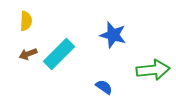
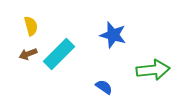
yellow semicircle: moved 5 px right, 5 px down; rotated 18 degrees counterclockwise
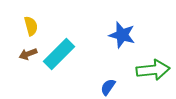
blue star: moved 9 px right
blue semicircle: moved 4 px right; rotated 90 degrees counterclockwise
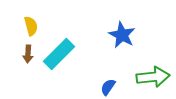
blue star: rotated 12 degrees clockwise
brown arrow: rotated 66 degrees counterclockwise
green arrow: moved 7 px down
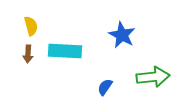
cyan rectangle: moved 6 px right, 3 px up; rotated 48 degrees clockwise
blue semicircle: moved 3 px left
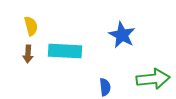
green arrow: moved 2 px down
blue semicircle: rotated 138 degrees clockwise
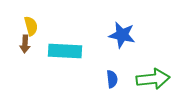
blue star: rotated 16 degrees counterclockwise
brown arrow: moved 3 px left, 10 px up
blue semicircle: moved 7 px right, 8 px up
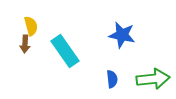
cyan rectangle: rotated 52 degrees clockwise
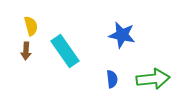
brown arrow: moved 1 px right, 7 px down
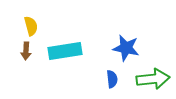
blue star: moved 4 px right, 13 px down
cyan rectangle: rotated 64 degrees counterclockwise
